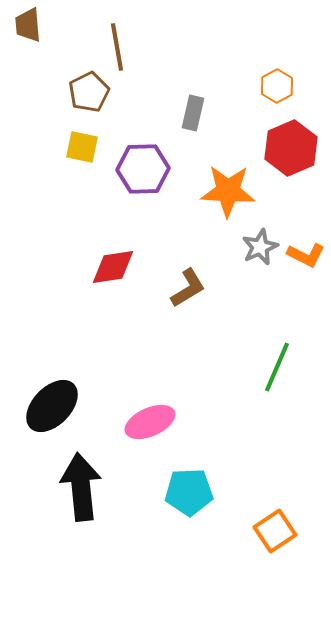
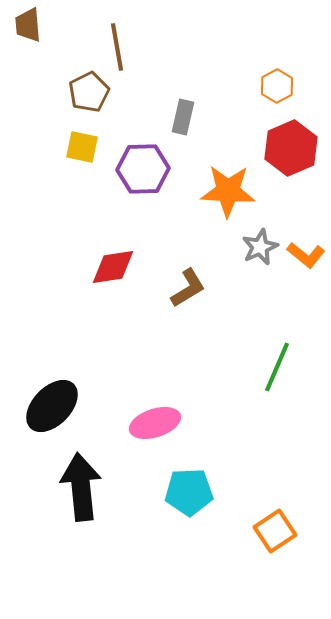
gray rectangle: moved 10 px left, 4 px down
orange L-shape: rotated 12 degrees clockwise
pink ellipse: moved 5 px right, 1 px down; rotated 6 degrees clockwise
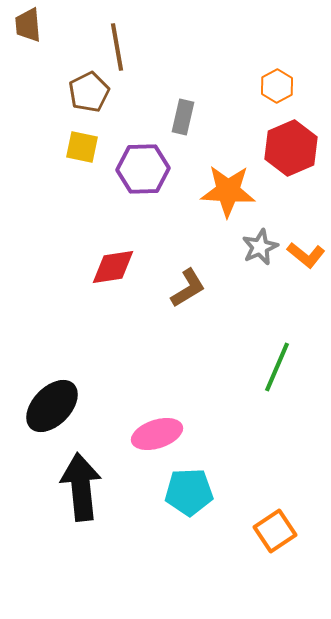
pink ellipse: moved 2 px right, 11 px down
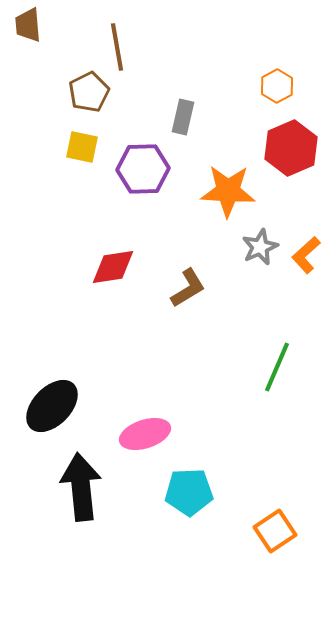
orange L-shape: rotated 99 degrees clockwise
pink ellipse: moved 12 px left
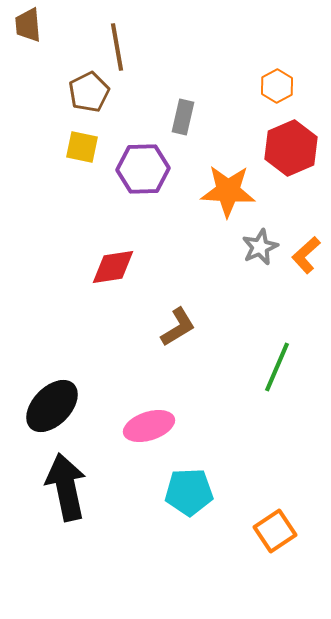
brown L-shape: moved 10 px left, 39 px down
pink ellipse: moved 4 px right, 8 px up
black arrow: moved 15 px left; rotated 6 degrees counterclockwise
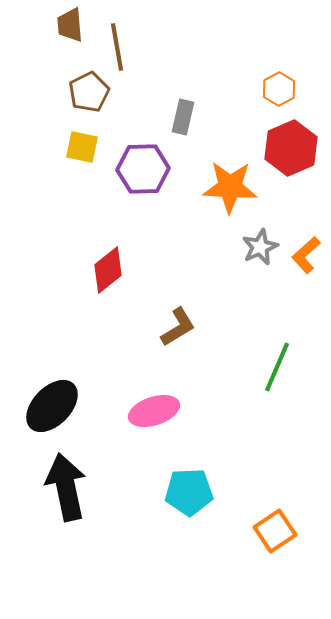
brown trapezoid: moved 42 px right
orange hexagon: moved 2 px right, 3 px down
orange star: moved 2 px right, 4 px up
red diamond: moved 5 px left, 3 px down; rotated 30 degrees counterclockwise
pink ellipse: moved 5 px right, 15 px up
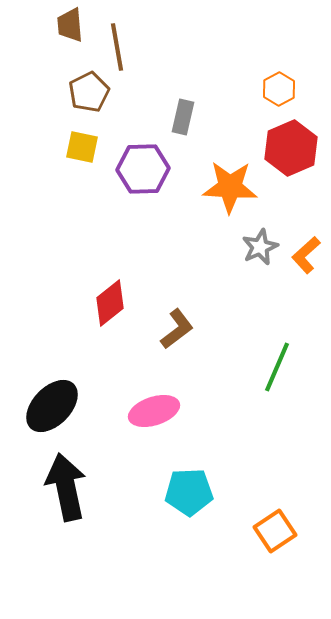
red diamond: moved 2 px right, 33 px down
brown L-shape: moved 1 px left, 2 px down; rotated 6 degrees counterclockwise
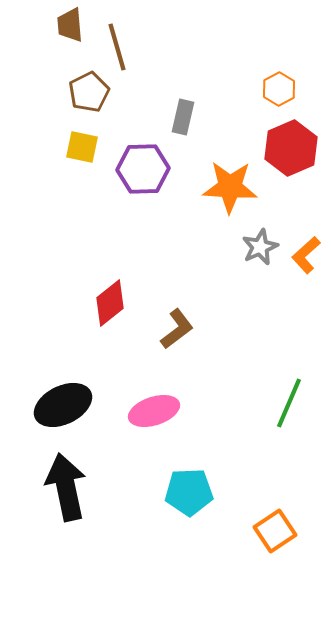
brown line: rotated 6 degrees counterclockwise
green line: moved 12 px right, 36 px down
black ellipse: moved 11 px right, 1 px up; rotated 20 degrees clockwise
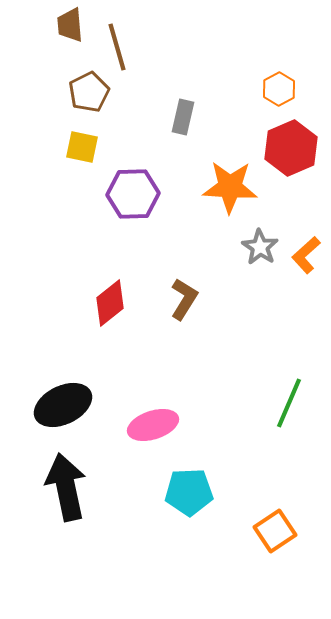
purple hexagon: moved 10 px left, 25 px down
gray star: rotated 15 degrees counterclockwise
brown L-shape: moved 7 px right, 30 px up; rotated 21 degrees counterclockwise
pink ellipse: moved 1 px left, 14 px down
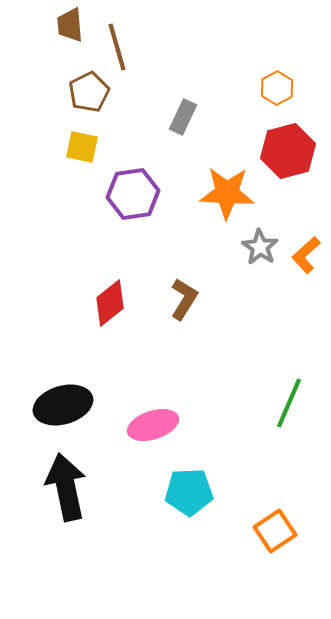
orange hexagon: moved 2 px left, 1 px up
gray rectangle: rotated 12 degrees clockwise
red hexagon: moved 3 px left, 3 px down; rotated 8 degrees clockwise
orange star: moved 3 px left, 6 px down
purple hexagon: rotated 6 degrees counterclockwise
black ellipse: rotated 10 degrees clockwise
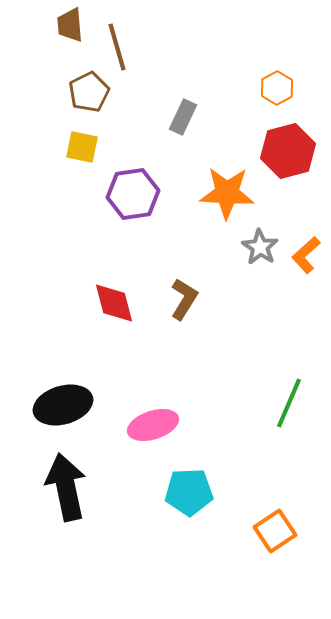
red diamond: moved 4 px right; rotated 66 degrees counterclockwise
